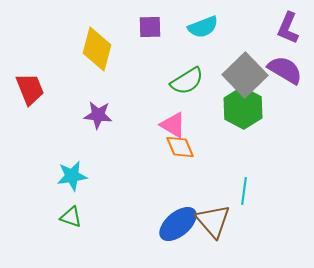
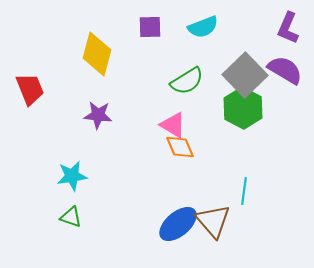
yellow diamond: moved 5 px down
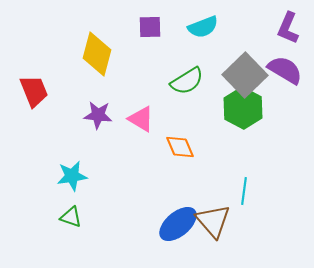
red trapezoid: moved 4 px right, 2 px down
pink triangle: moved 32 px left, 6 px up
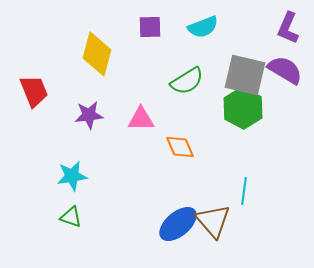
gray square: rotated 33 degrees counterclockwise
purple star: moved 9 px left; rotated 12 degrees counterclockwise
pink triangle: rotated 32 degrees counterclockwise
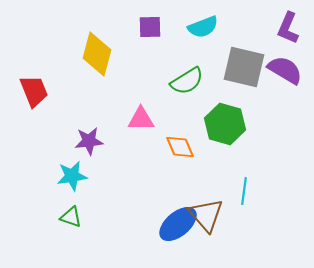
gray square: moved 1 px left, 8 px up
green hexagon: moved 18 px left, 16 px down; rotated 12 degrees counterclockwise
purple star: moved 26 px down
brown triangle: moved 7 px left, 6 px up
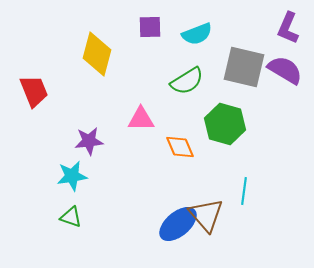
cyan semicircle: moved 6 px left, 7 px down
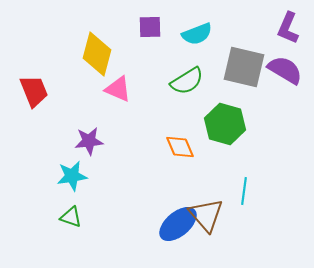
pink triangle: moved 23 px left, 30 px up; rotated 24 degrees clockwise
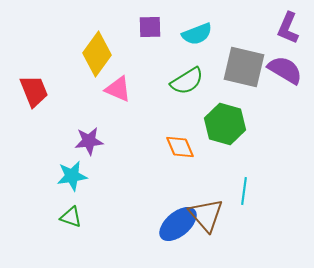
yellow diamond: rotated 21 degrees clockwise
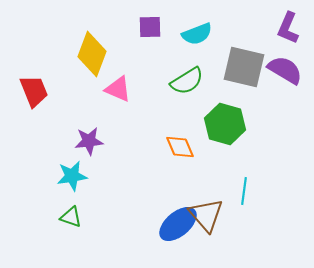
yellow diamond: moved 5 px left; rotated 15 degrees counterclockwise
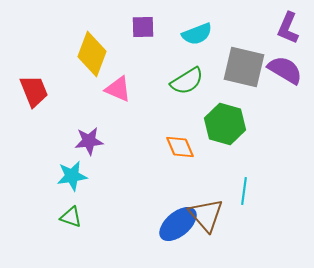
purple square: moved 7 px left
